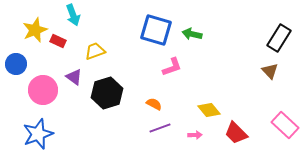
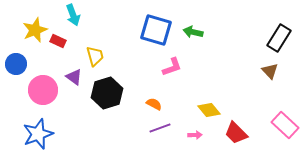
green arrow: moved 1 px right, 2 px up
yellow trapezoid: moved 5 px down; rotated 95 degrees clockwise
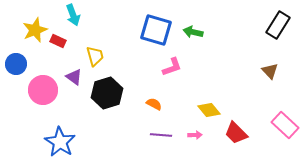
black rectangle: moved 1 px left, 13 px up
purple line: moved 1 px right, 7 px down; rotated 25 degrees clockwise
blue star: moved 22 px right, 8 px down; rotated 20 degrees counterclockwise
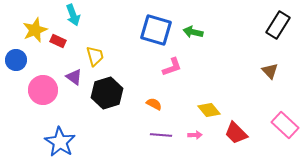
blue circle: moved 4 px up
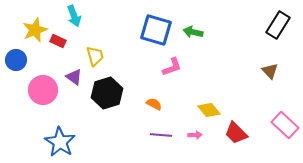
cyan arrow: moved 1 px right, 1 px down
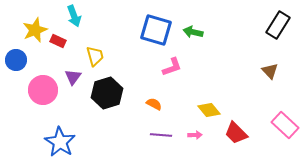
purple triangle: moved 1 px left; rotated 30 degrees clockwise
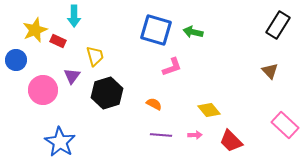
cyan arrow: rotated 20 degrees clockwise
purple triangle: moved 1 px left, 1 px up
red trapezoid: moved 5 px left, 8 px down
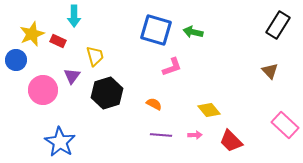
yellow star: moved 3 px left, 4 px down
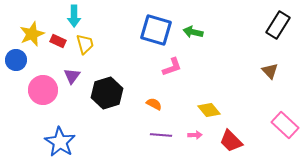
yellow trapezoid: moved 10 px left, 12 px up
